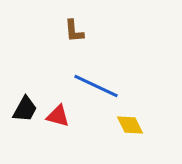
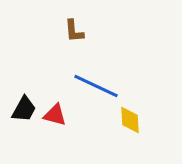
black trapezoid: moved 1 px left
red triangle: moved 3 px left, 1 px up
yellow diamond: moved 5 px up; rotated 24 degrees clockwise
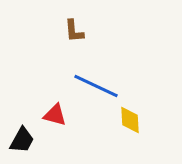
black trapezoid: moved 2 px left, 31 px down
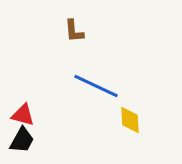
red triangle: moved 32 px left
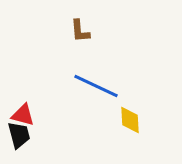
brown L-shape: moved 6 px right
black trapezoid: moved 3 px left, 5 px up; rotated 44 degrees counterclockwise
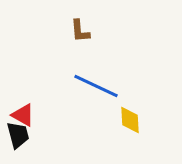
red triangle: rotated 15 degrees clockwise
black trapezoid: moved 1 px left
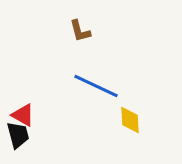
brown L-shape: rotated 10 degrees counterclockwise
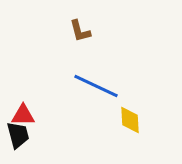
red triangle: rotated 30 degrees counterclockwise
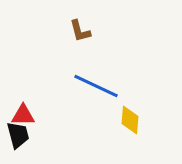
yellow diamond: rotated 8 degrees clockwise
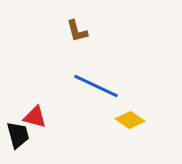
brown L-shape: moved 3 px left
red triangle: moved 12 px right, 2 px down; rotated 15 degrees clockwise
yellow diamond: rotated 60 degrees counterclockwise
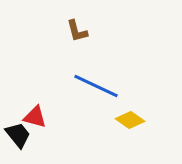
black trapezoid: rotated 24 degrees counterclockwise
